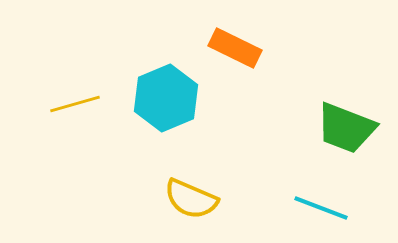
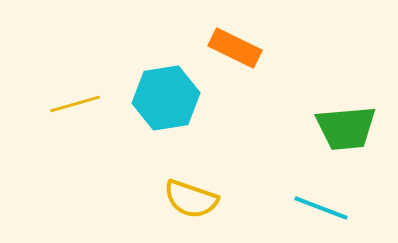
cyan hexagon: rotated 14 degrees clockwise
green trapezoid: rotated 26 degrees counterclockwise
yellow semicircle: rotated 4 degrees counterclockwise
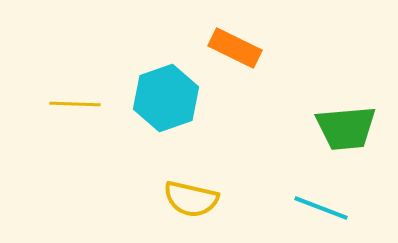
cyan hexagon: rotated 10 degrees counterclockwise
yellow line: rotated 18 degrees clockwise
yellow semicircle: rotated 6 degrees counterclockwise
